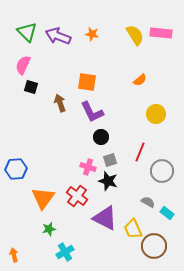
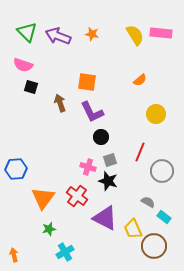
pink semicircle: rotated 96 degrees counterclockwise
cyan rectangle: moved 3 px left, 4 px down
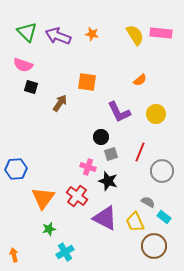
brown arrow: rotated 54 degrees clockwise
purple L-shape: moved 27 px right
gray square: moved 1 px right, 6 px up
yellow trapezoid: moved 2 px right, 7 px up
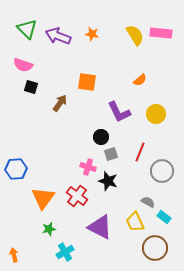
green triangle: moved 3 px up
purple triangle: moved 5 px left, 9 px down
brown circle: moved 1 px right, 2 px down
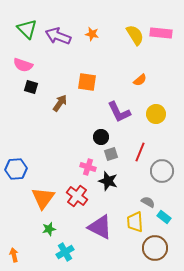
yellow trapezoid: rotated 20 degrees clockwise
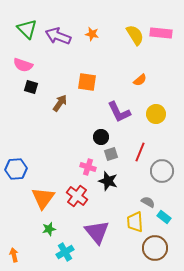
purple triangle: moved 3 px left, 5 px down; rotated 24 degrees clockwise
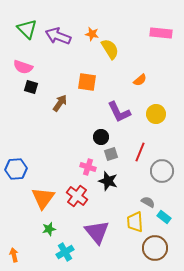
yellow semicircle: moved 25 px left, 14 px down
pink semicircle: moved 2 px down
